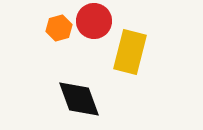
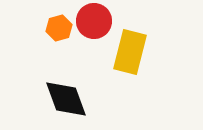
black diamond: moved 13 px left
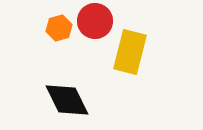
red circle: moved 1 px right
black diamond: moved 1 px right, 1 px down; rotated 6 degrees counterclockwise
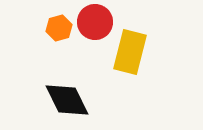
red circle: moved 1 px down
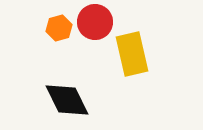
yellow rectangle: moved 2 px right, 2 px down; rotated 27 degrees counterclockwise
